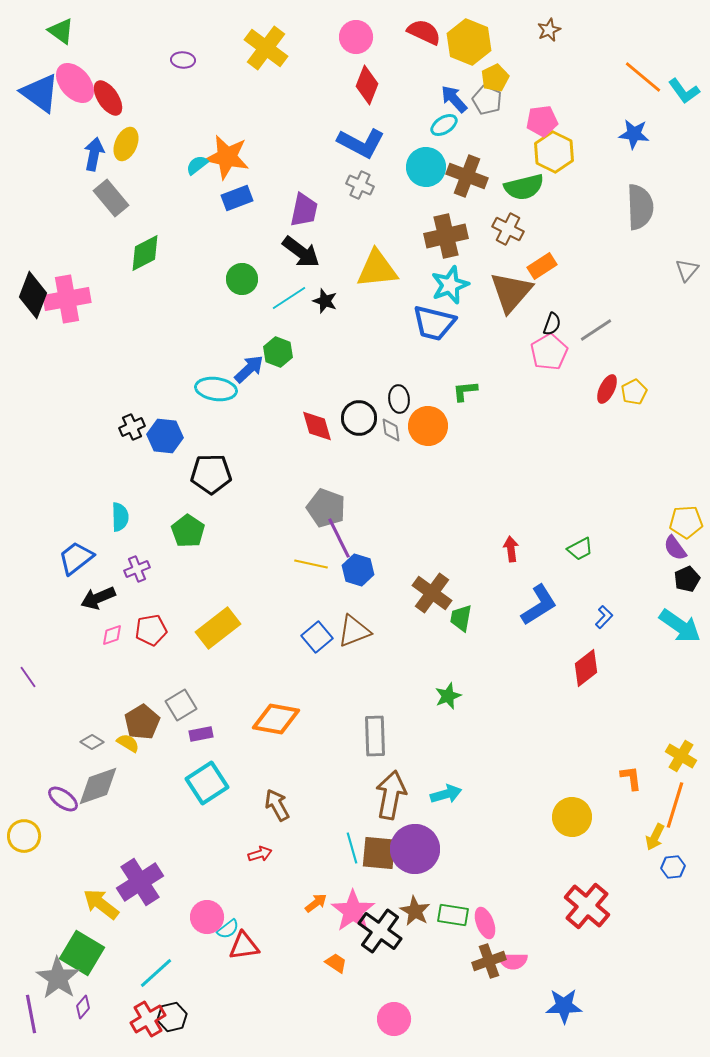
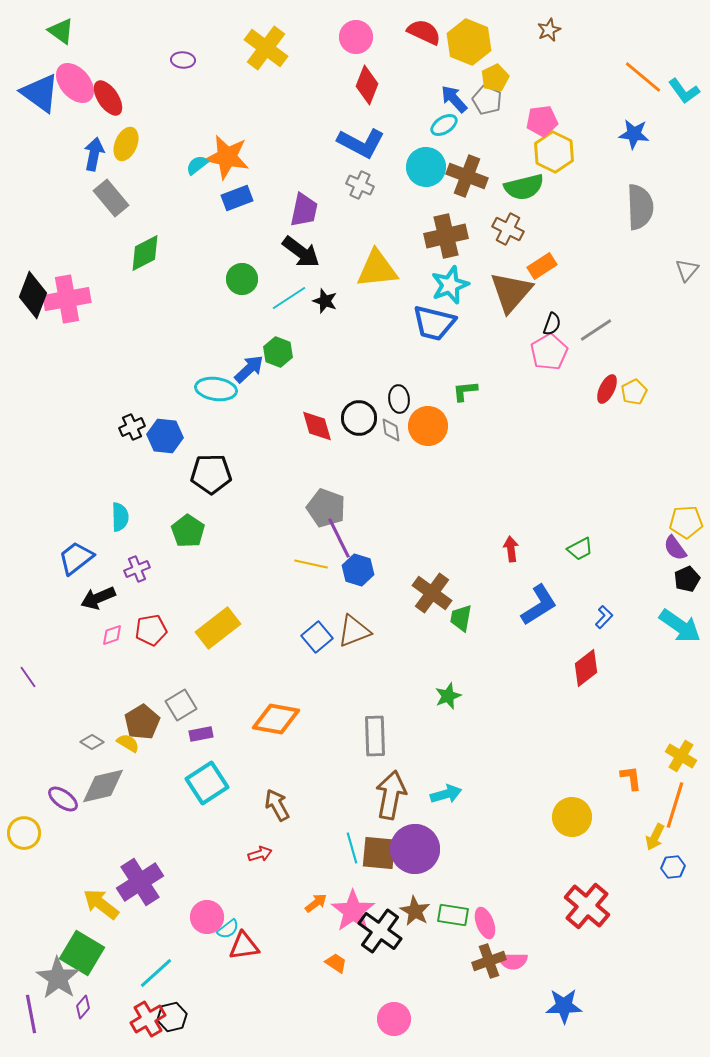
gray diamond at (98, 786): moved 5 px right; rotated 6 degrees clockwise
yellow circle at (24, 836): moved 3 px up
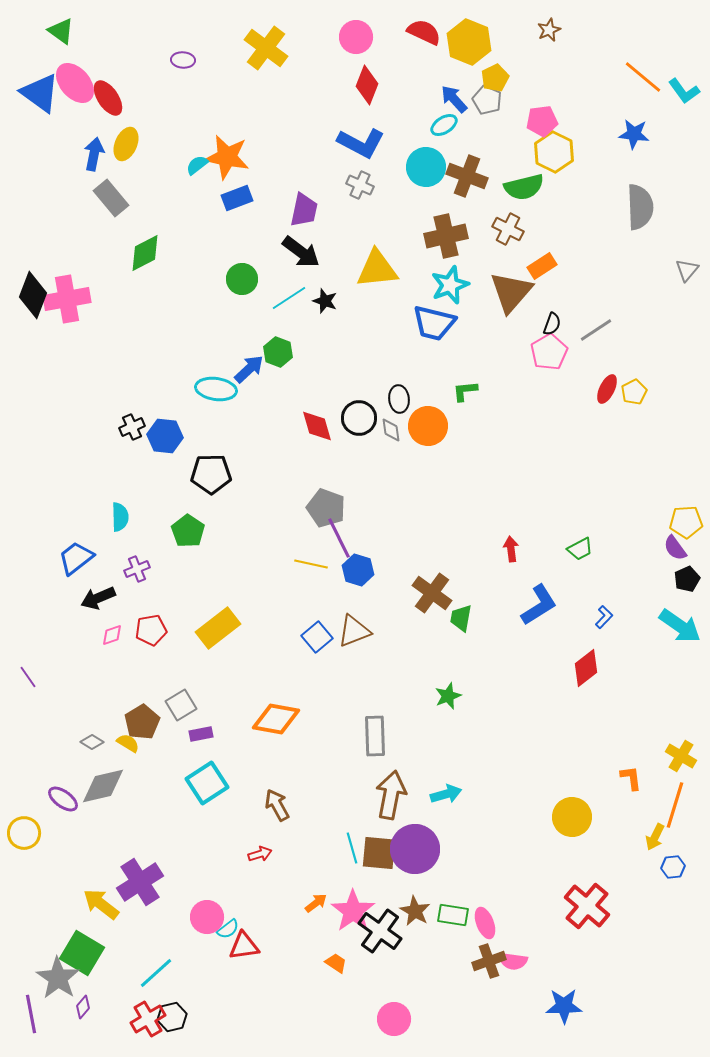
pink semicircle at (513, 961): rotated 8 degrees clockwise
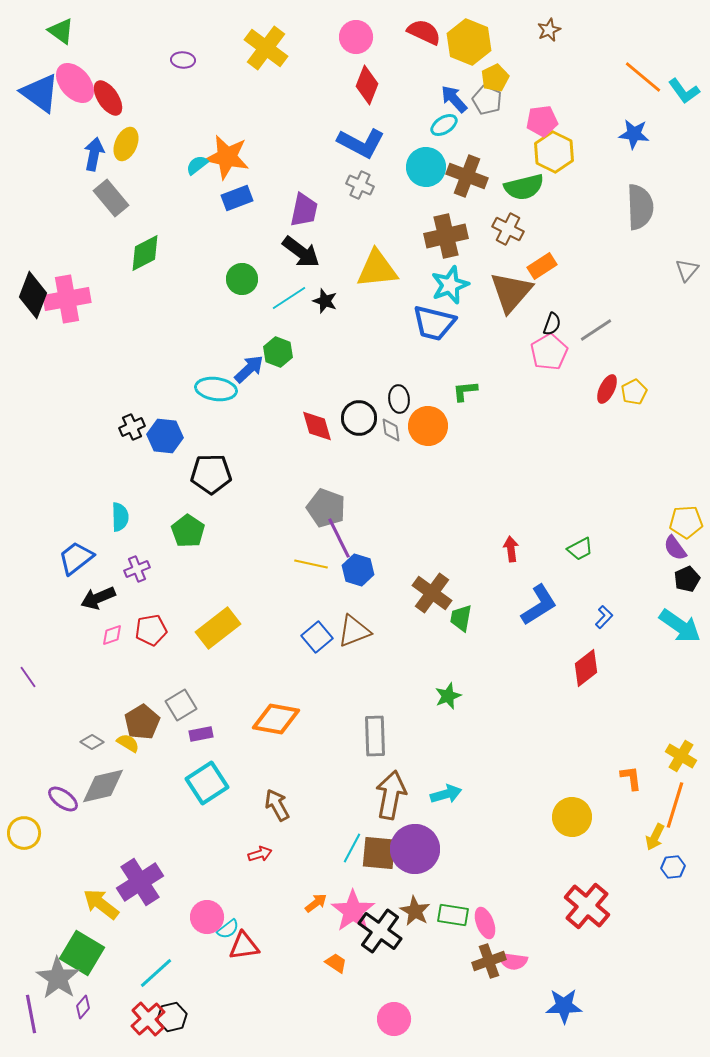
cyan line at (352, 848): rotated 44 degrees clockwise
red cross at (148, 1019): rotated 12 degrees counterclockwise
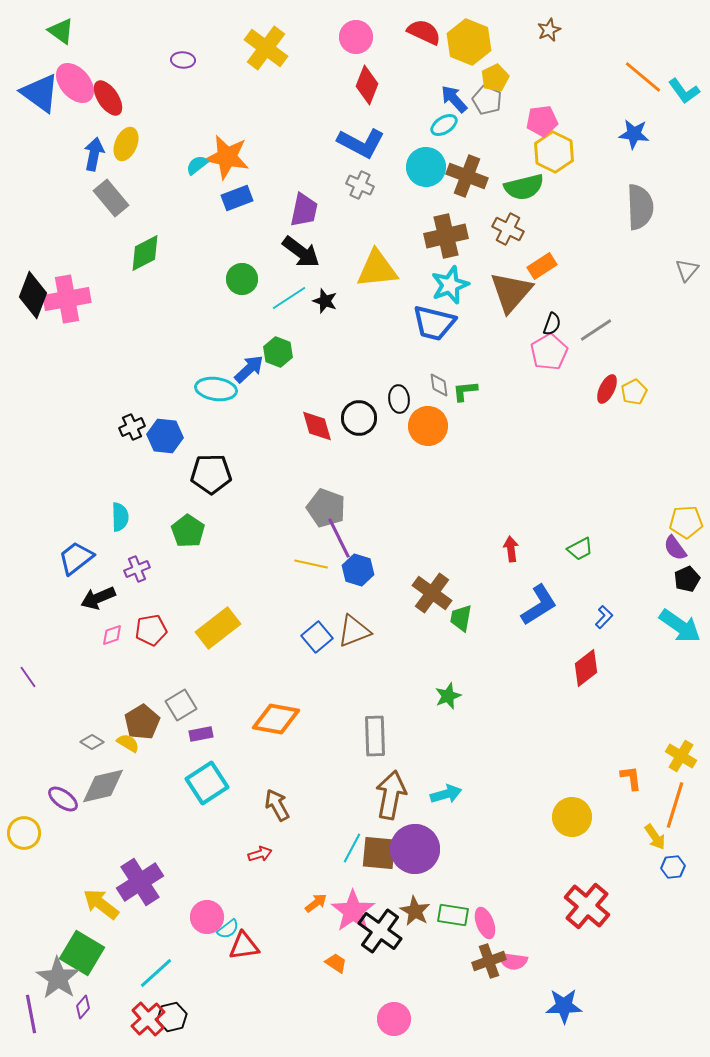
gray diamond at (391, 430): moved 48 px right, 45 px up
yellow arrow at (655, 837): rotated 60 degrees counterclockwise
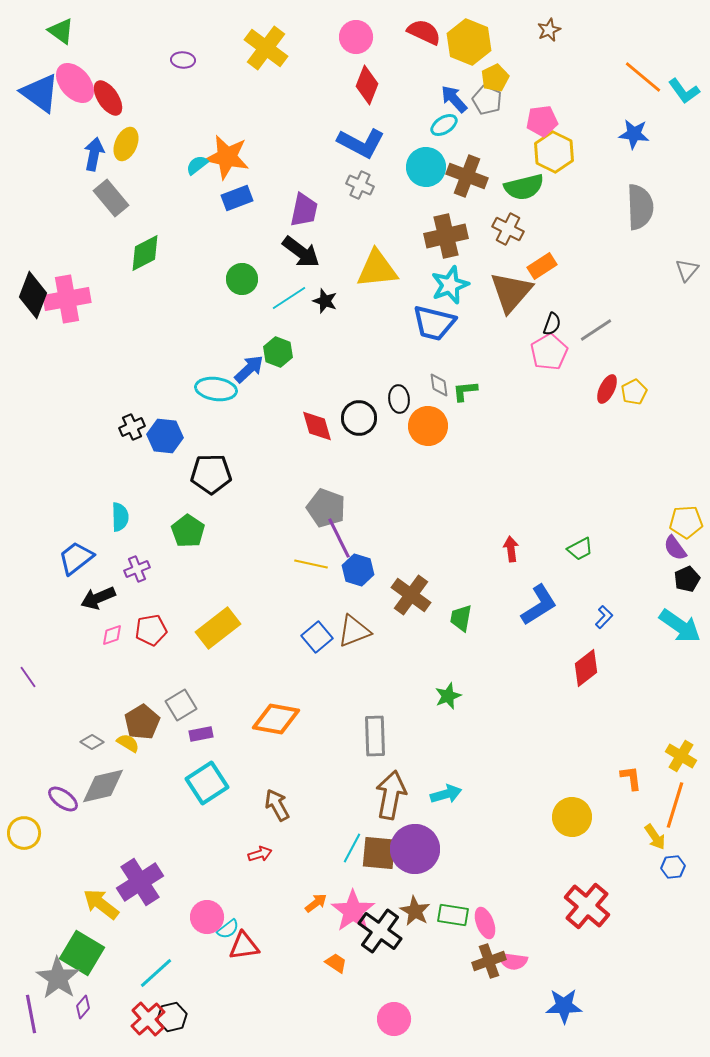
brown cross at (432, 593): moved 21 px left, 2 px down
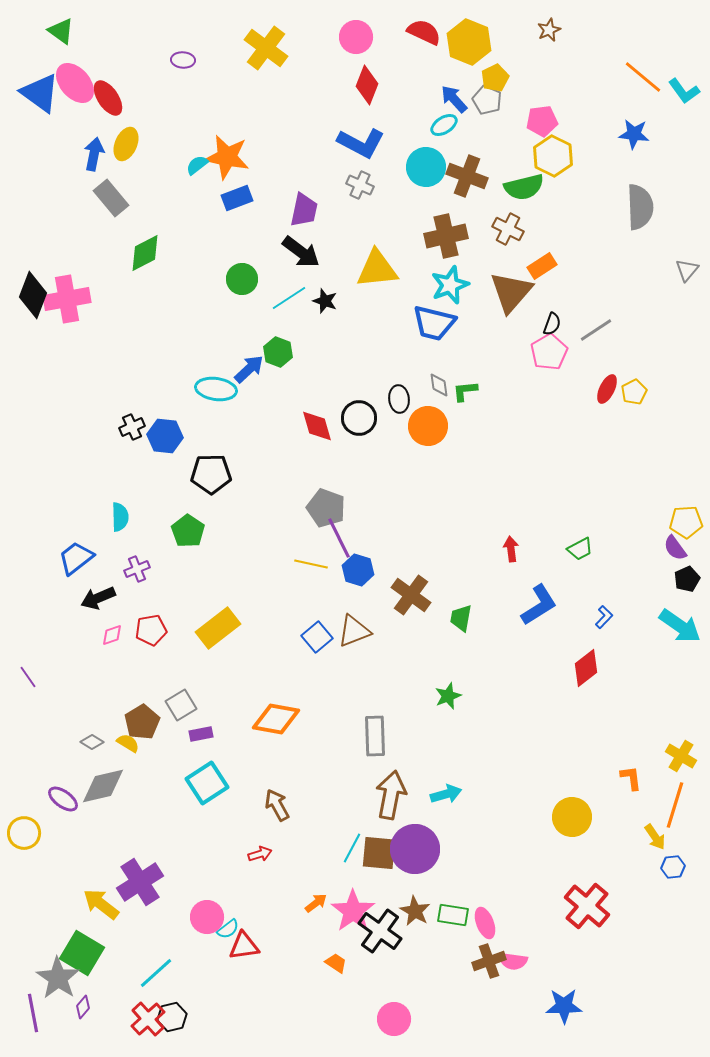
yellow hexagon at (554, 152): moved 1 px left, 4 px down
purple line at (31, 1014): moved 2 px right, 1 px up
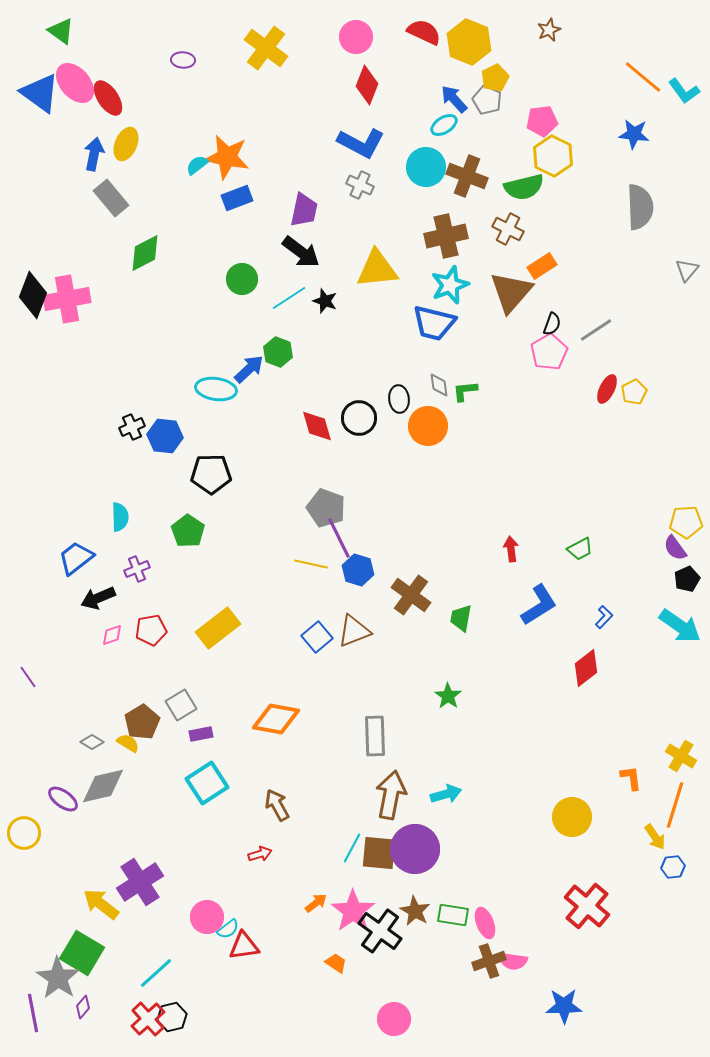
green star at (448, 696): rotated 16 degrees counterclockwise
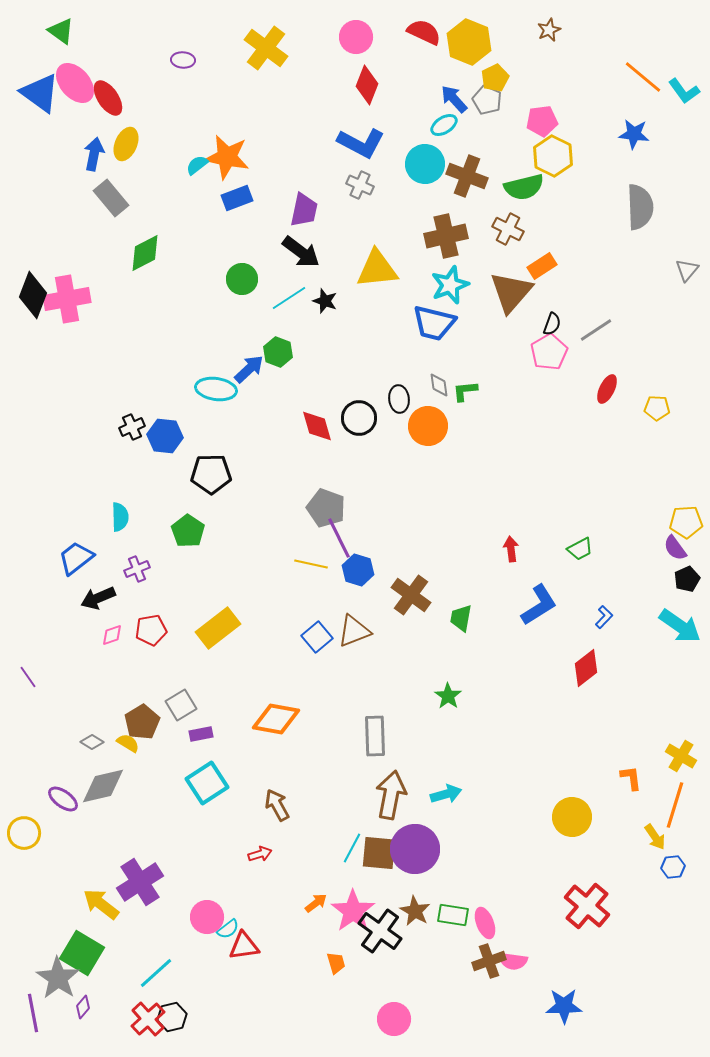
cyan circle at (426, 167): moved 1 px left, 3 px up
yellow pentagon at (634, 392): moved 23 px right, 16 px down; rotated 30 degrees clockwise
orange trapezoid at (336, 963): rotated 40 degrees clockwise
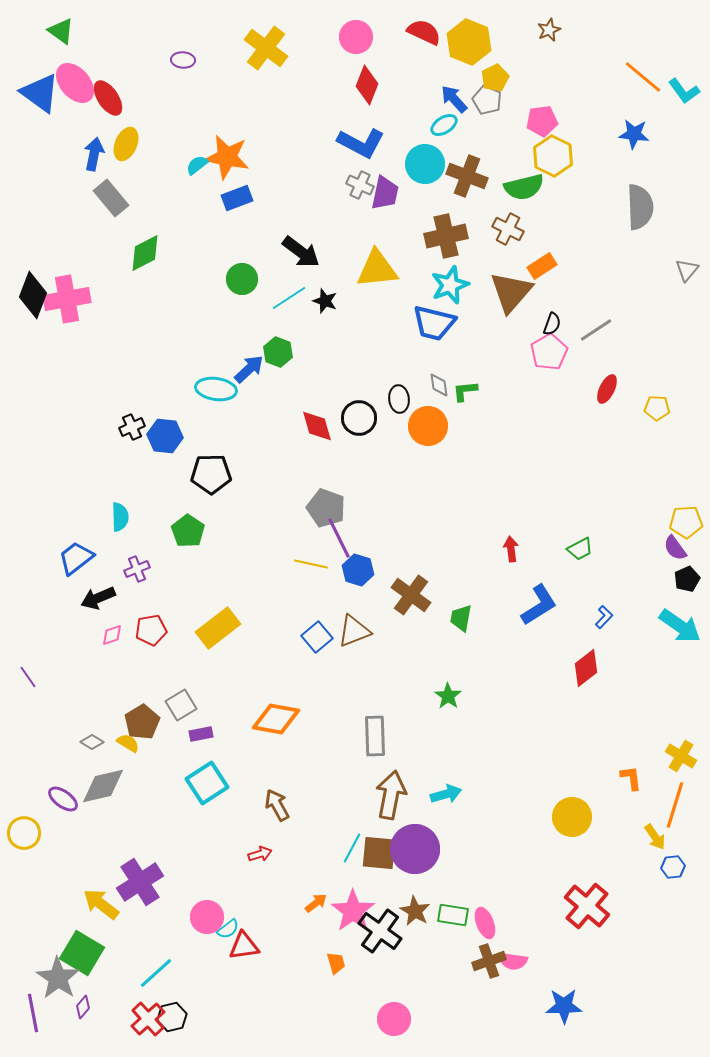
purple trapezoid at (304, 210): moved 81 px right, 17 px up
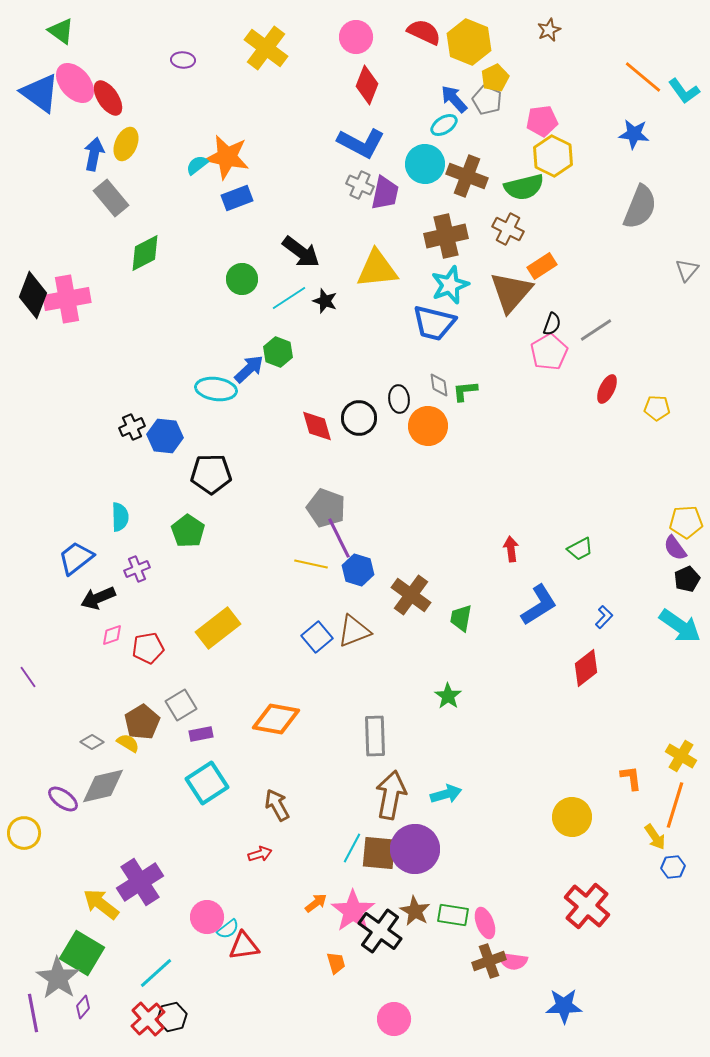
gray semicircle at (640, 207): rotated 24 degrees clockwise
red pentagon at (151, 630): moved 3 px left, 18 px down
